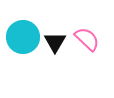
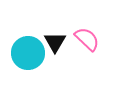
cyan circle: moved 5 px right, 16 px down
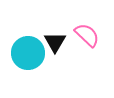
pink semicircle: moved 4 px up
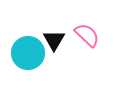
black triangle: moved 1 px left, 2 px up
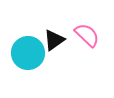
black triangle: rotated 25 degrees clockwise
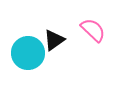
pink semicircle: moved 6 px right, 5 px up
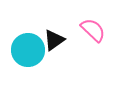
cyan circle: moved 3 px up
